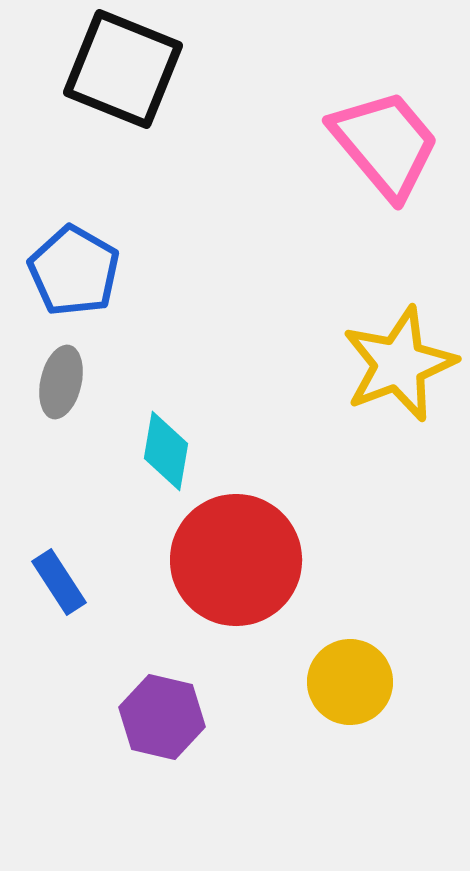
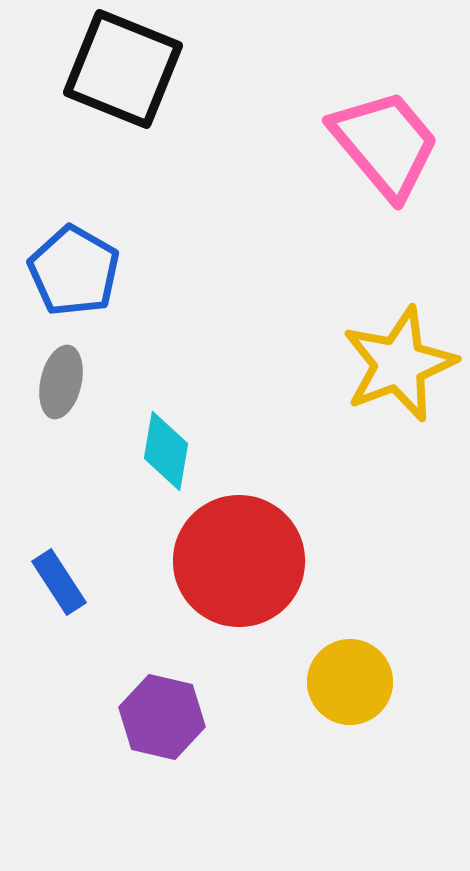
red circle: moved 3 px right, 1 px down
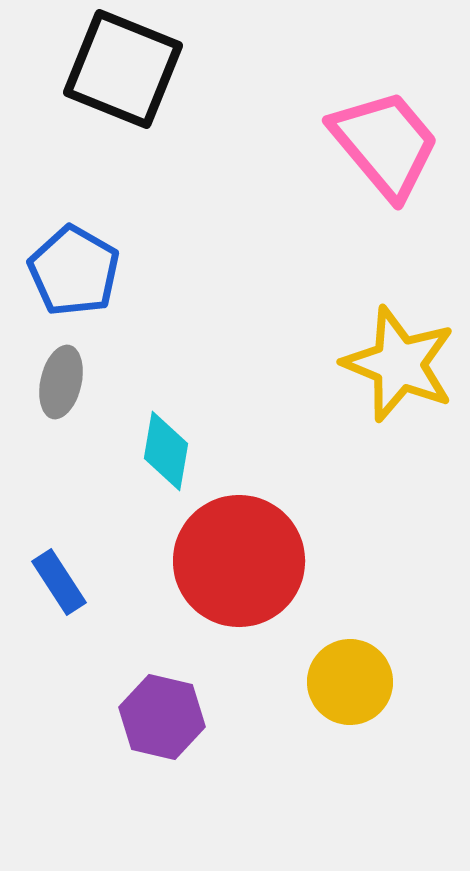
yellow star: rotated 29 degrees counterclockwise
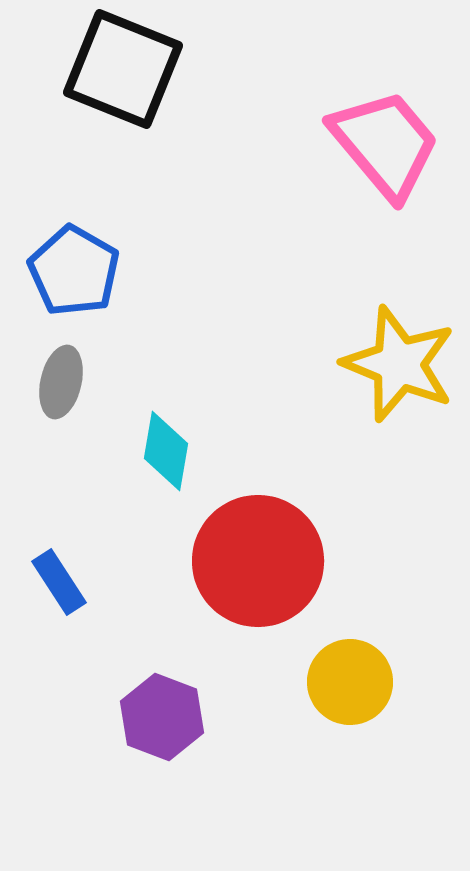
red circle: moved 19 px right
purple hexagon: rotated 8 degrees clockwise
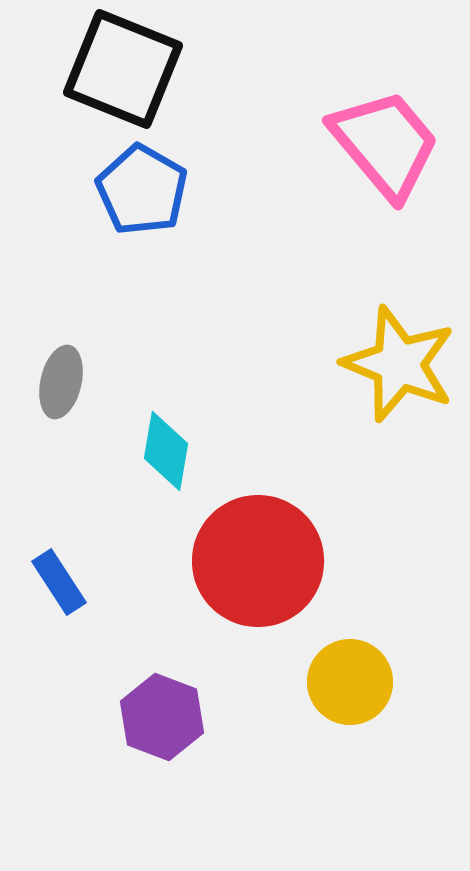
blue pentagon: moved 68 px right, 81 px up
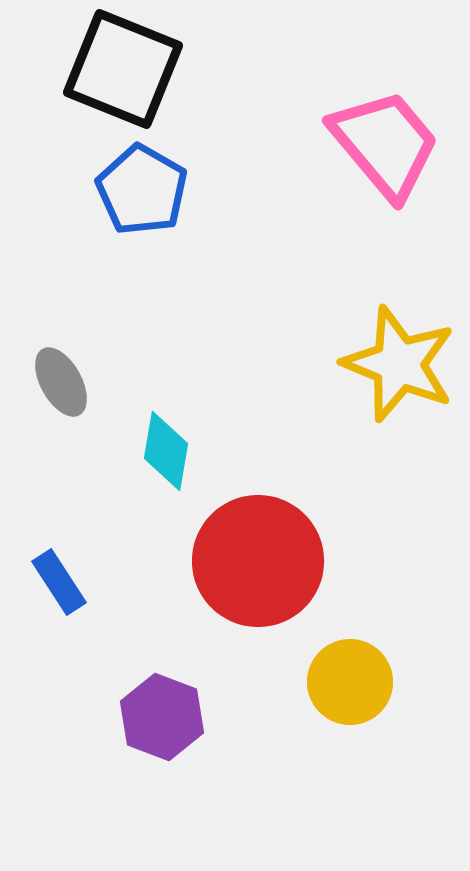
gray ellipse: rotated 42 degrees counterclockwise
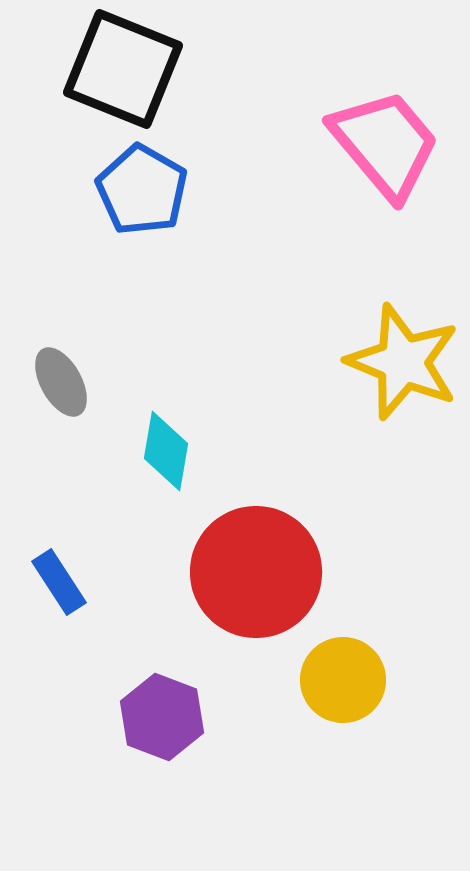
yellow star: moved 4 px right, 2 px up
red circle: moved 2 px left, 11 px down
yellow circle: moved 7 px left, 2 px up
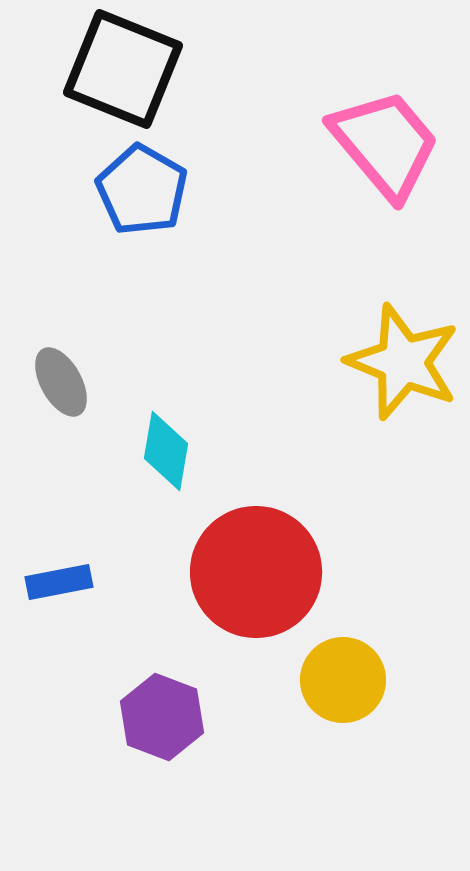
blue rectangle: rotated 68 degrees counterclockwise
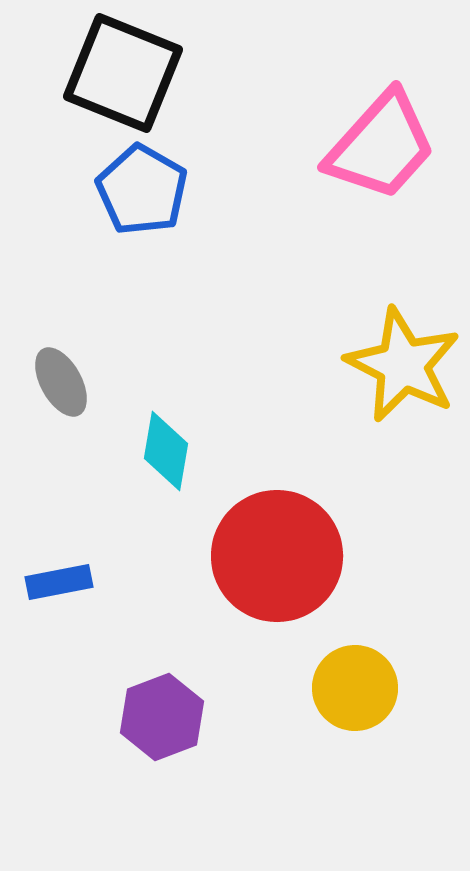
black square: moved 4 px down
pink trapezoid: moved 4 px left, 2 px down; rotated 82 degrees clockwise
yellow star: moved 3 px down; rotated 5 degrees clockwise
red circle: moved 21 px right, 16 px up
yellow circle: moved 12 px right, 8 px down
purple hexagon: rotated 18 degrees clockwise
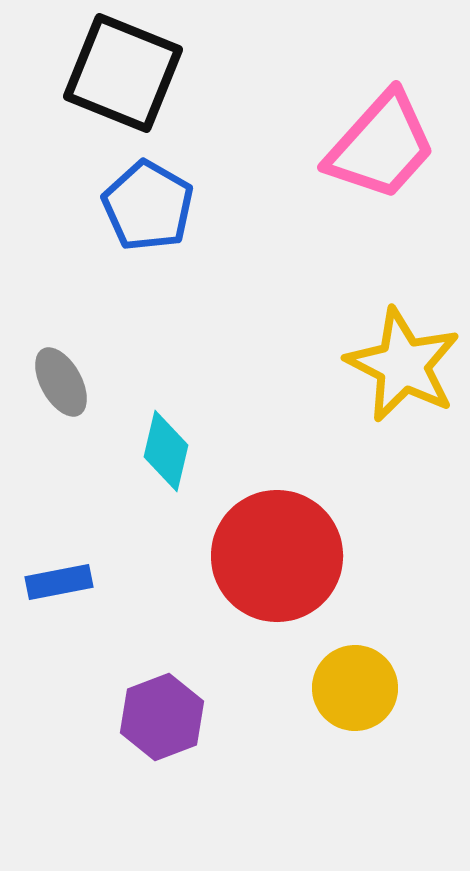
blue pentagon: moved 6 px right, 16 px down
cyan diamond: rotated 4 degrees clockwise
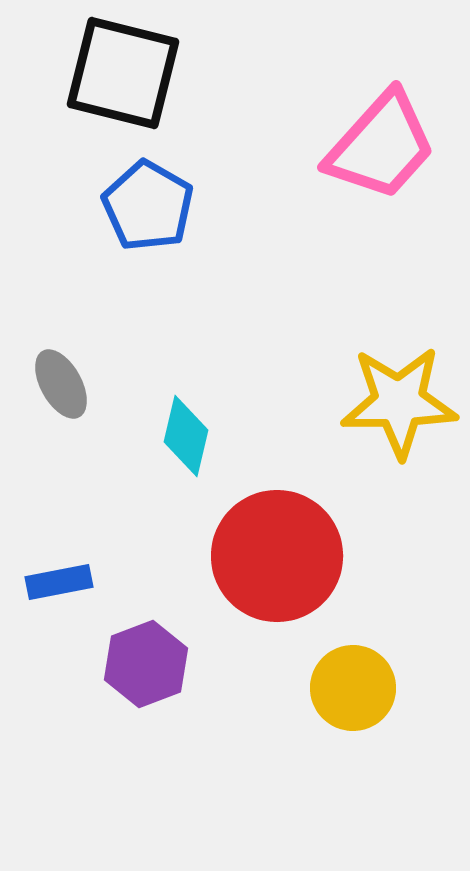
black square: rotated 8 degrees counterclockwise
yellow star: moved 4 px left, 37 px down; rotated 28 degrees counterclockwise
gray ellipse: moved 2 px down
cyan diamond: moved 20 px right, 15 px up
yellow circle: moved 2 px left
purple hexagon: moved 16 px left, 53 px up
